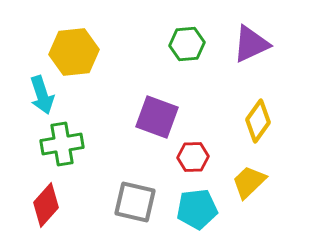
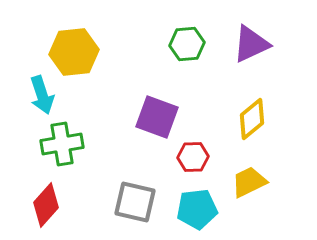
yellow diamond: moved 6 px left, 2 px up; rotated 15 degrees clockwise
yellow trapezoid: rotated 18 degrees clockwise
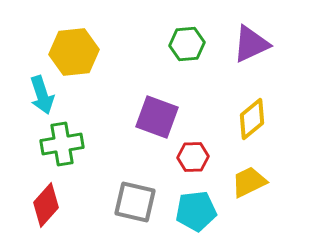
cyan pentagon: moved 1 px left, 2 px down
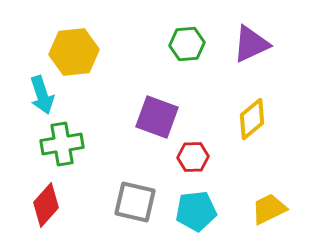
yellow trapezoid: moved 20 px right, 27 px down
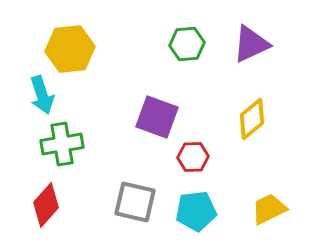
yellow hexagon: moved 4 px left, 3 px up
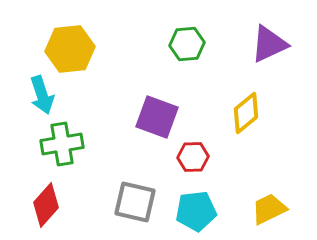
purple triangle: moved 18 px right
yellow diamond: moved 6 px left, 6 px up
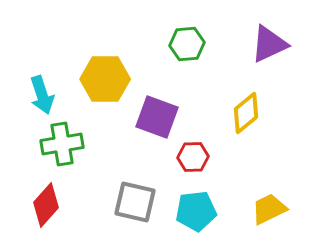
yellow hexagon: moved 35 px right, 30 px down; rotated 6 degrees clockwise
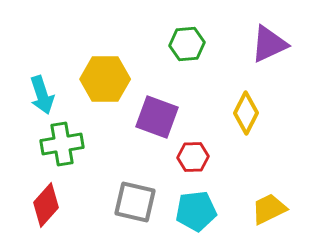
yellow diamond: rotated 24 degrees counterclockwise
